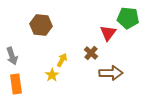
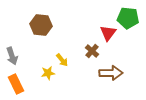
brown cross: moved 1 px right, 2 px up
yellow arrow: rotated 112 degrees clockwise
yellow star: moved 4 px left, 2 px up; rotated 24 degrees clockwise
orange rectangle: rotated 18 degrees counterclockwise
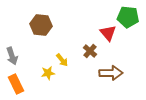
green pentagon: moved 1 px up
red triangle: rotated 18 degrees counterclockwise
brown cross: moved 2 px left
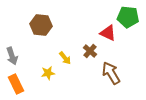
red triangle: rotated 24 degrees counterclockwise
yellow arrow: moved 3 px right, 2 px up
brown arrow: rotated 120 degrees counterclockwise
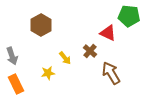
green pentagon: moved 1 px right, 1 px up
brown hexagon: rotated 25 degrees clockwise
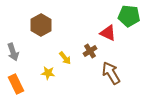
brown cross: rotated 16 degrees clockwise
gray arrow: moved 1 px right, 4 px up
yellow star: rotated 16 degrees clockwise
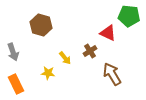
brown hexagon: rotated 15 degrees counterclockwise
brown arrow: moved 1 px right, 1 px down
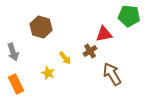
brown hexagon: moved 2 px down
red triangle: moved 4 px left, 1 px down; rotated 36 degrees counterclockwise
yellow star: rotated 16 degrees clockwise
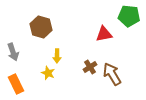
brown cross: moved 16 px down
yellow arrow: moved 8 px left, 2 px up; rotated 40 degrees clockwise
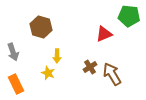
red triangle: rotated 12 degrees counterclockwise
